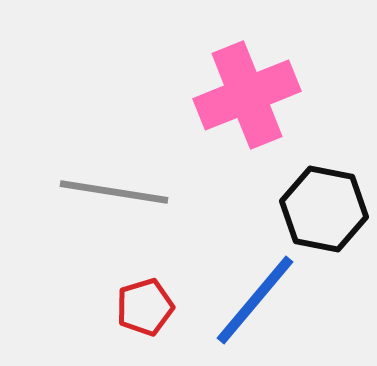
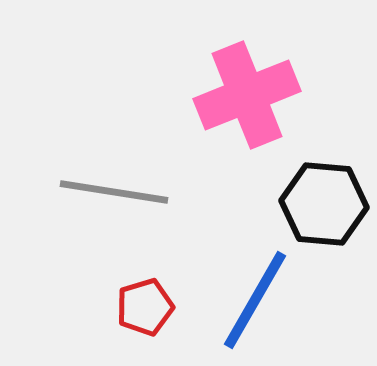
black hexagon: moved 5 px up; rotated 6 degrees counterclockwise
blue line: rotated 10 degrees counterclockwise
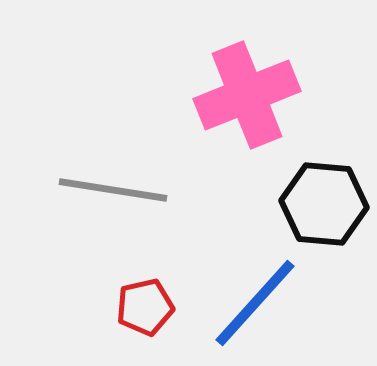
gray line: moved 1 px left, 2 px up
blue line: moved 3 px down; rotated 12 degrees clockwise
red pentagon: rotated 4 degrees clockwise
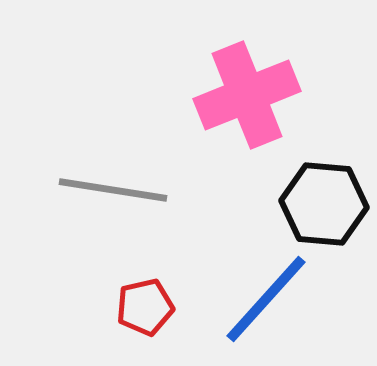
blue line: moved 11 px right, 4 px up
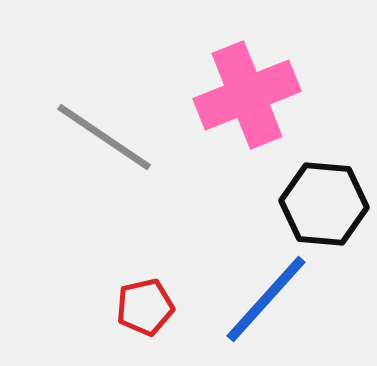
gray line: moved 9 px left, 53 px up; rotated 25 degrees clockwise
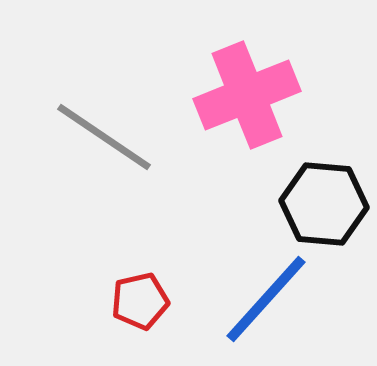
red pentagon: moved 5 px left, 6 px up
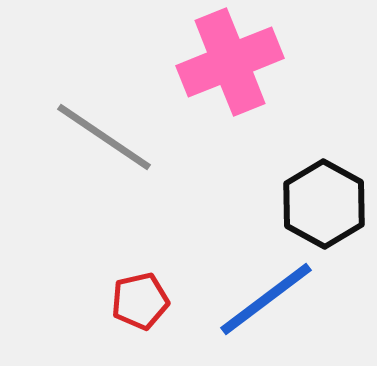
pink cross: moved 17 px left, 33 px up
black hexagon: rotated 24 degrees clockwise
blue line: rotated 11 degrees clockwise
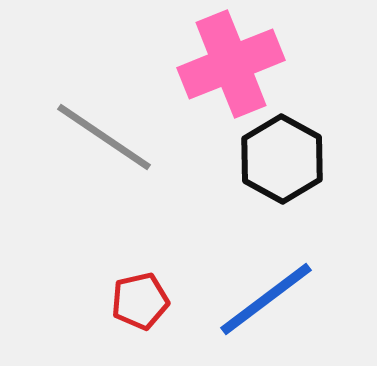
pink cross: moved 1 px right, 2 px down
black hexagon: moved 42 px left, 45 px up
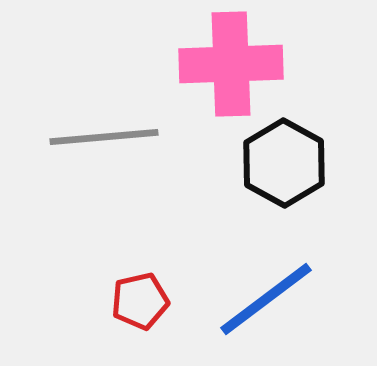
pink cross: rotated 20 degrees clockwise
gray line: rotated 39 degrees counterclockwise
black hexagon: moved 2 px right, 4 px down
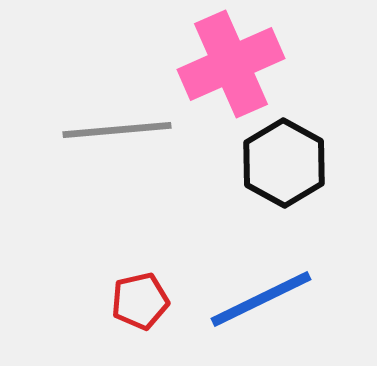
pink cross: rotated 22 degrees counterclockwise
gray line: moved 13 px right, 7 px up
blue line: moved 5 px left; rotated 11 degrees clockwise
